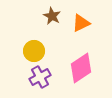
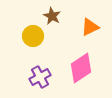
orange triangle: moved 9 px right, 4 px down
yellow circle: moved 1 px left, 15 px up
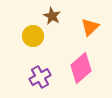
orange triangle: rotated 18 degrees counterclockwise
pink diamond: rotated 8 degrees counterclockwise
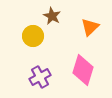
pink diamond: moved 2 px right, 2 px down; rotated 32 degrees counterclockwise
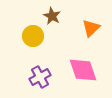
orange triangle: moved 1 px right, 1 px down
pink diamond: rotated 36 degrees counterclockwise
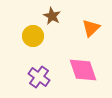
purple cross: moved 1 px left; rotated 25 degrees counterclockwise
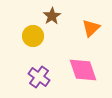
brown star: rotated 12 degrees clockwise
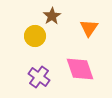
orange triangle: moved 2 px left; rotated 12 degrees counterclockwise
yellow circle: moved 2 px right
pink diamond: moved 3 px left, 1 px up
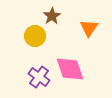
pink diamond: moved 10 px left
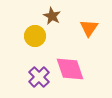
brown star: rotated 12 degrees counterclockwise
purple cross: rotated 10 degrees clockwise
